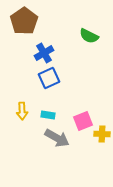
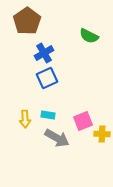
brown pentagon: moved 3 px right
blue square: moved 2 px left
yellow arrow: moved 3 px right, 8 px down
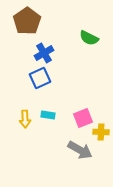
green semicircle: moved 2 px down
blue square: moved 7 px left
pink square: moved 3 px up
yellow cross: moved 1 px left, 2 px up
gray arrow: moved 23 px right, 12 px down
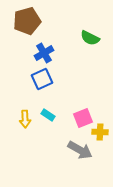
brown pentagon: rotated 20 degrees clockwise
green semicircle: moved 1 px right
blue square: moved 2 px right, 1 px down
cyan rectangle: rotated 24 degrees clockwise
yellow cross: moved 1 px left
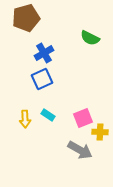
brown pentagon: moved 1 px left, 3 px up
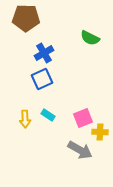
brown pentagon: rotated 16 degrees clockwise
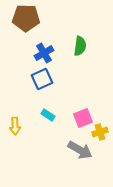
green semicircle: moved 10 px left, 8 px down; rotated 108 degrees counterclockwise
yellow arrow: moved 10 px left, 7 px down
yellow cross: rotated 21 degrees counterclockwise
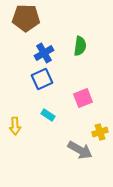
pink square: moved 20 px up
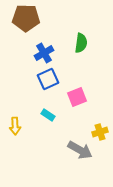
green semicircle: moved 1 px right, 3 px up
blue square: moved 6 px right
pink square: moved 6 px left, 1 px up
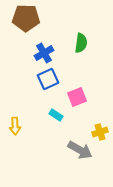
cyan rectangle: moved 8 px right
